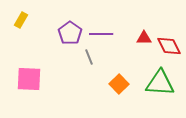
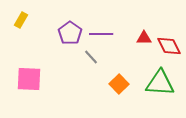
gray line: moved 2 px right; rotated 21 degrees counterclockwise
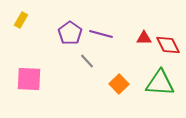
purple line: rotated 15 degrees clockwise
red diamond: moved 1 px left, 1 px up
gray line: moved 4 px left, 4 px down
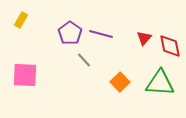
red triangle: rotated 49 degrees counterclockwise
red diamond: moved 2 px right, 1 px down; rotated 15 degrees clockwise
gray line: moved 3 px left, 1 px up
pink square: moved 4 px left, 4 px up
orange square: moved 1 px right, 2 px up
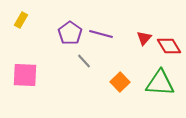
red diamond: moved 1 px left; rotated 20 degrees counterclockwise
gray line: moved 1 px down
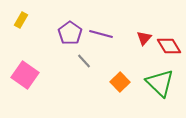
pink square: rotated 32 degrees clockwise
green triangle: rotated 40 degrees clockwise
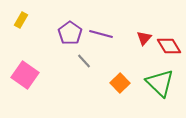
orange square: moved 1 px down
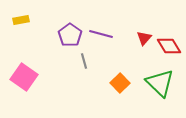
yellow rectangle: rotated 49 degrees clockwise
purple pentagon: moved 2 px down
gray line: rotated 28 degrees clockwise
pink square: moved 1 px left, 2 px down
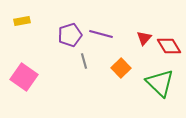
yellow rectangle: moved 1 px right, 1 px down
purple pentagon: rotated 20 degrees clockwise
orange square: moved 1 px right, 15 px up
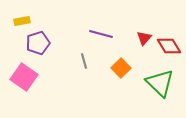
purple pentagon: moved 32 px left, 8 px down
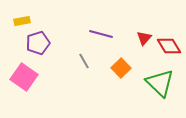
gray line: rotated 14 degrees counterclockwise
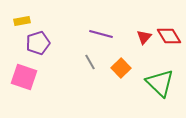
red triangle: moved 1 px up
red diamond: moved 10 px up
gray line: moved 6 px right, 1 px down
pink square: rotated 16 degrees counterclockwise
